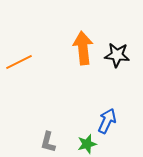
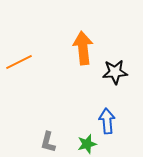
black star: moved 2 px left, 17 px down; rotated 10 degrees counterclockwise
blue arrow: rotated 30 degrees counterclockwise
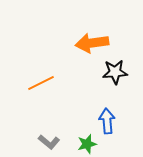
orange arrow: moved 9 px right, 5 px up; rotated 92 degrees counterclockwise
orange line: moved 22 px right, 21 px down
gray L-shape: moved 1 px right; rotated 65 degrees counterclockwise
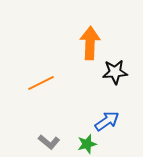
orange arrow: moved 2 px left; rotated 100 degrees clockwise
blue arrow: rotated 60 degrees clockwise
